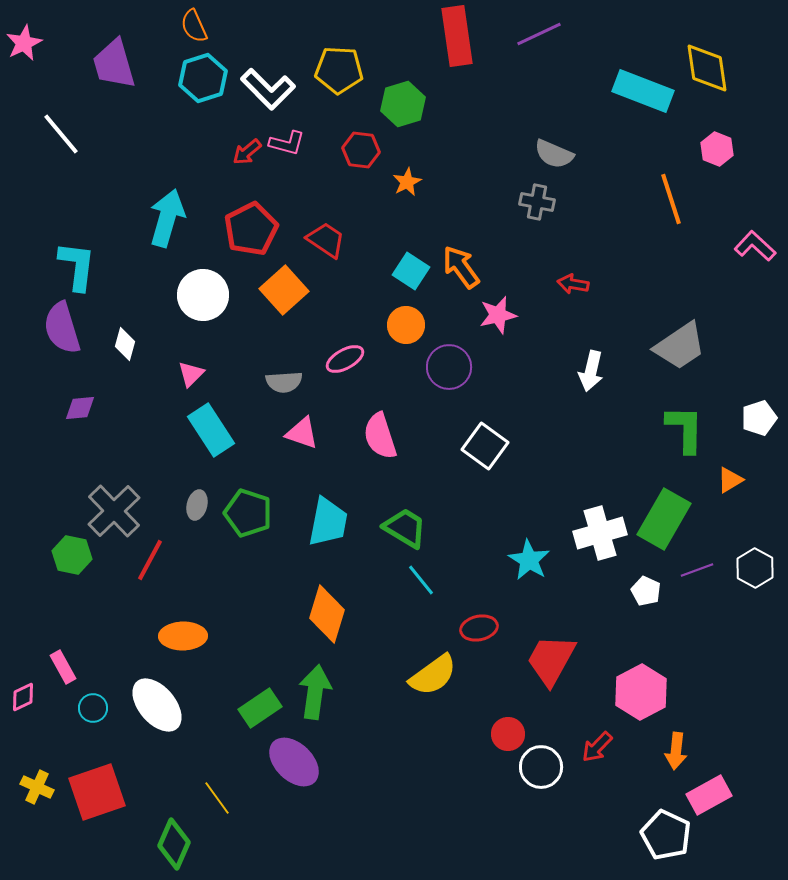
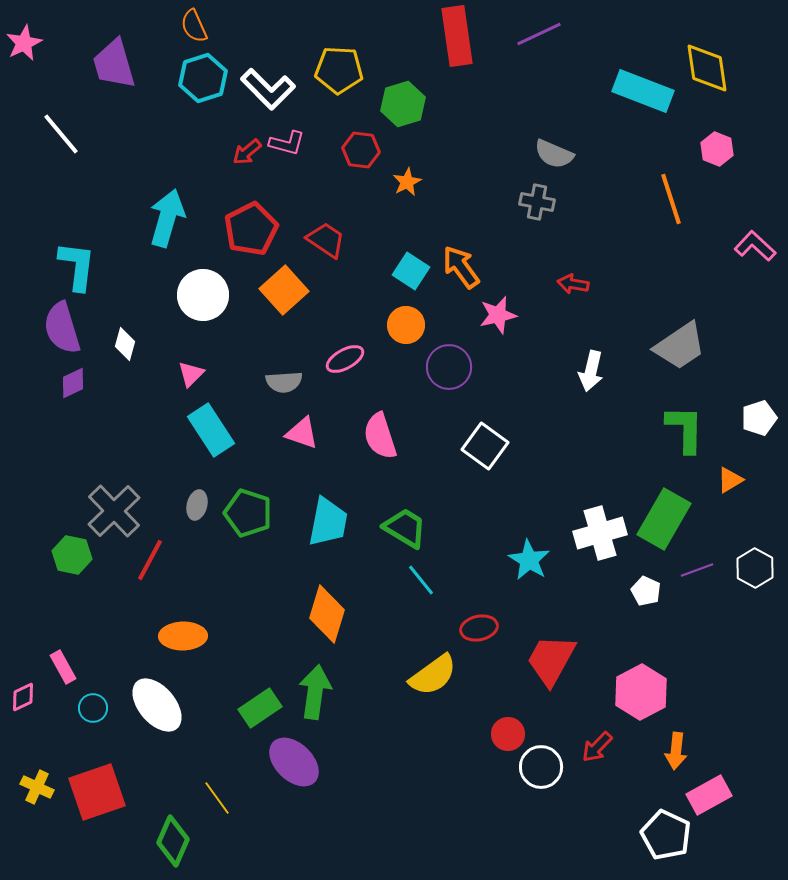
purple diamond at (80, 408): moved 7 px left, 25 px up; rotated 20 degrees counterclockwise
green diamond at (174, 844): moved 1 px left, 3 px up
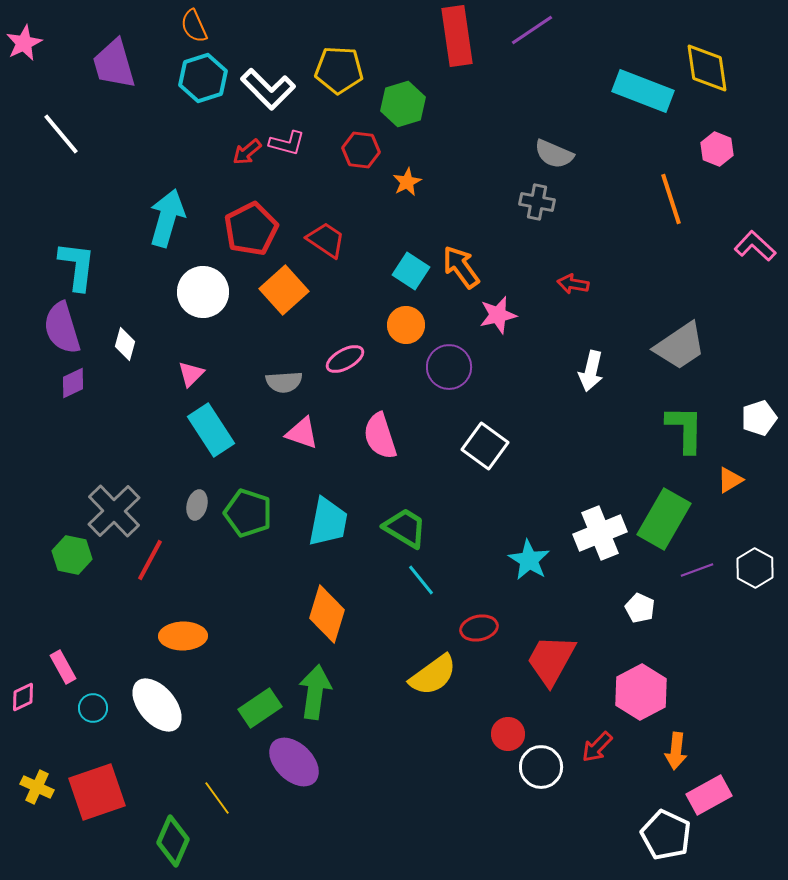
purple line at (539, 34): moved 7 px left, 4 px up; rotated 9 degrees counterclockwise
white circle at (203, 295): moved 3 px up
white cross at (600, 533): rotated 6 degrees counterclockwise
white pentagon at (646, 591): moved 6 px left, 17 px down
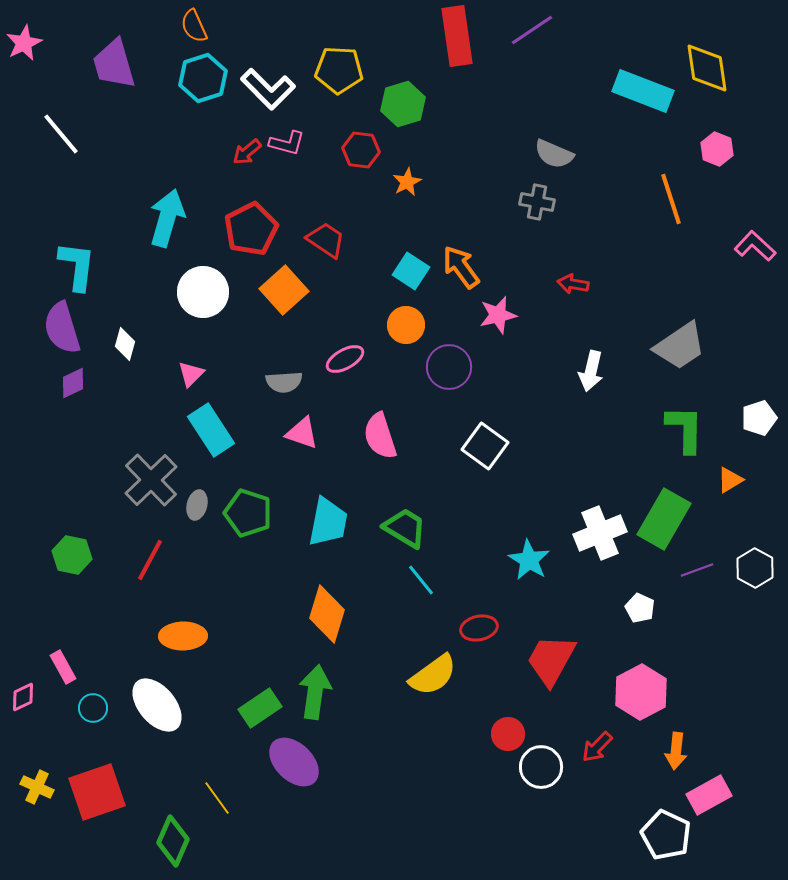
gray cross at (114, 511): moved 37 px right, 31 px up
